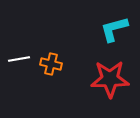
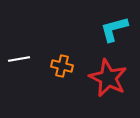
orange cross: moved 11 px right, 2 px down
red star: moved 2 px left, 1 px up; rotated 27 degrees clockwise
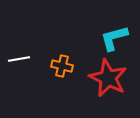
cyan L-shape: moved 9 px down
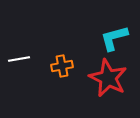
orange cross: rotated 25 degrees counterclockwise
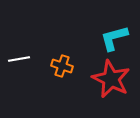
orange cross: rotated 30 degrees clockwise
red star: moved 3 px right, 1 px down
